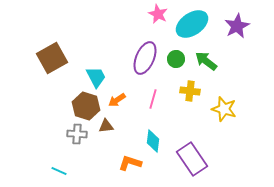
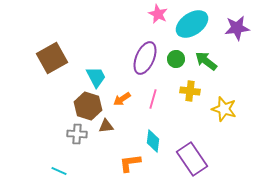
purple star: moved 2 px down; rotated 20 degrees clockwise
orange arrow: moved 5 px right, 1 px up
brown hexagon: moved 2 px right
orange L-shape: rotated 25 degrees counterclockwise
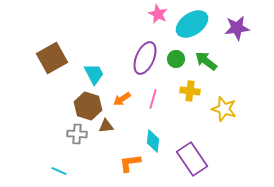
cyan trapezoid: moved 2 px left, 3 px up
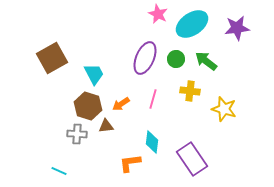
orange arrow: moved 1 px left, 5 px down
cyan diamond: moved 1 px left, 1 px down
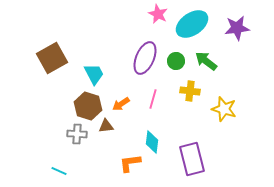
green circle: moved 2 px down
purple rectangle: rotated 20 degrees clockwise
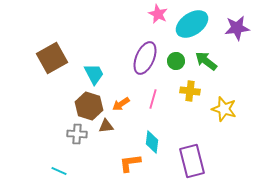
brown hexagon: moved 1 px right
purple rectangle: moved 2 px down
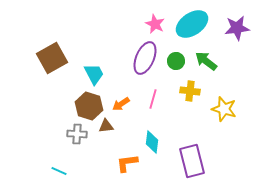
pink star: moved 3 px left, 10 px down
orange L-shape: moved 3 px left
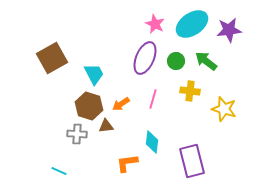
purple star: moved 8 px left, 2 px down
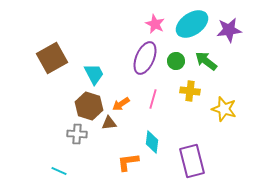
brown triangle: moved 3 px right, 3 px up
orange L-shape: moved 1 px right, 1 px up
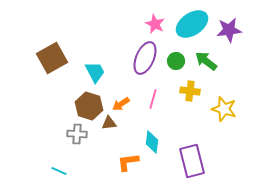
cyan trapezoid: moved 1 px right, 2 px up
